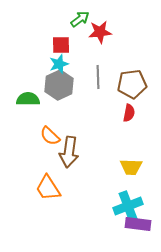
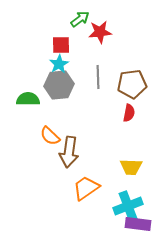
cyan star: rotated 12 degrees counterclockwise
gray hexagon: rotated 20 degrees clockwise
orange trapezoid: moved 38 px right; rotated 88 degrees clockwise
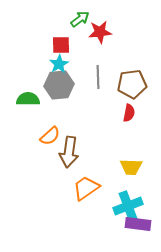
orange semicircle: rotated 85 degrees counterclockwise
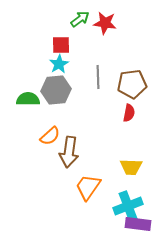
red star: moved 5 px right, 9 px up; rotated 15 degrees clockwise
gray hexagon: moved 3 px left, 5 px down
orange trapezoid: moved 2 px right, 1 px up; rotated 20 degrees counterclockwise
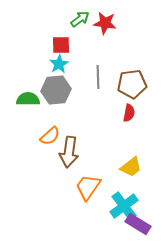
yellow trapezoid: rotated 40 degrees counterclockwise
cyan cross: moved 4 px left; rotated 16 degrees counterclockwise
purple rectangle: rotated 25 degrees clockwise
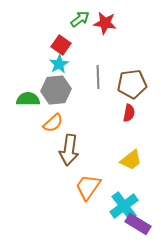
red square: rotated 36 degrees clockwise
orange semicircle: moved 3 px right, 13 px up
brown arrow: moved 2 px up
yellow trapezoid: moved 7 px up
